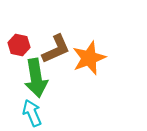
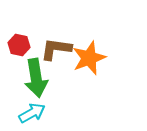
brown L-shape: rotated 148 degrees counterclockwise
cyan arrow: rotated 84 degrees clockwise
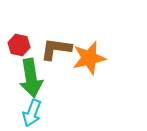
orange star: rotated 8 degrees clockwise
green arrow: moved 5 px left
cyan arrow: rotated 140 degrees clockwise
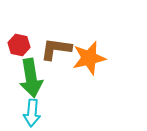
cyan arrow: rotated 16 degrees counterclockwise
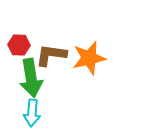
red hexagon: rotated 10 degrees counterclockwise
brown L-shape: moved 5 px left, 6 px down
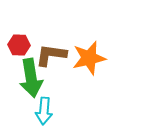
cyan arrow: moved 12 px right, 2 px up
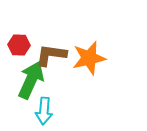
green arrow: moved 2 px down; rotated 147 degrees counterclockwise
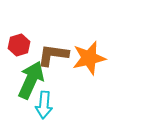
red hexagon: rotated 20 degrees counterclockwise
brown L-shape: moved 2 px right
cyan arrow: moved 6 px up
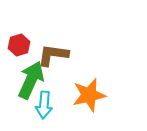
orange star: moved 37 px down
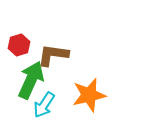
cyan arrow: rotated 28 degrees clockwise
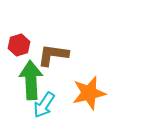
green arrow: rotated 27 degrees counterclockwise
orange star: moved 2 px up
